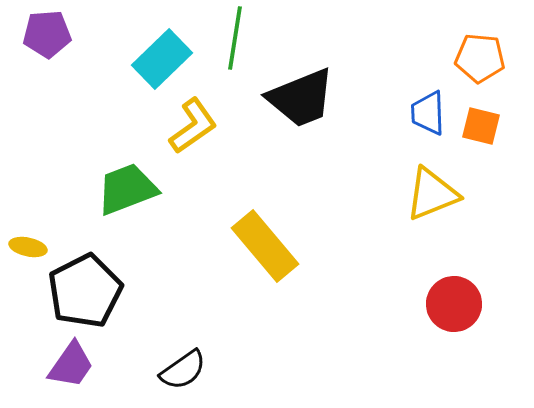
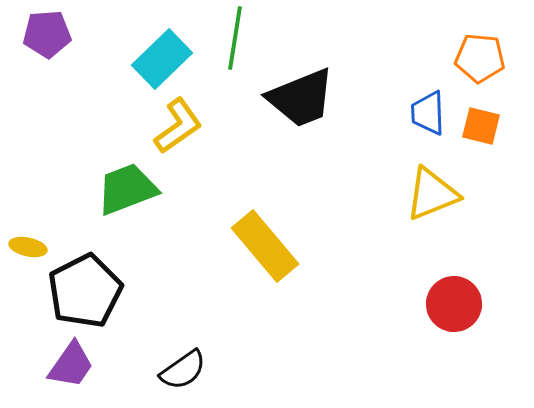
yellow L-shape: moved 15 px left
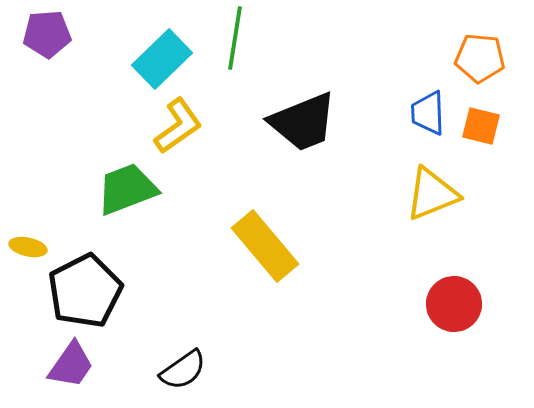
black trapezoid: moved 2 px right, 24 px down
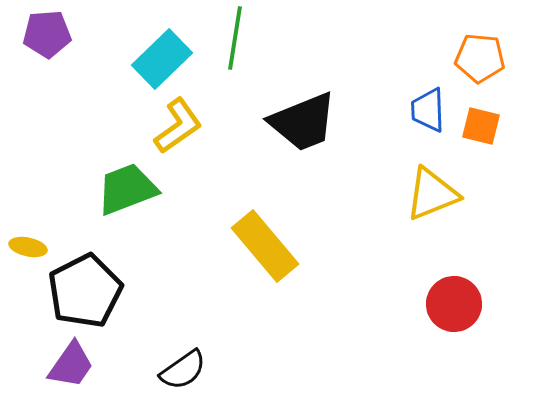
blue trapezoid: moved 3 px up
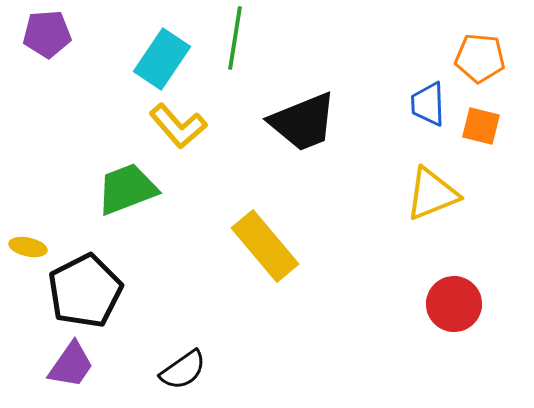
cyan rectangle: rotated 12 degrees counterclockwise
blue trapezoid: moved 6 px up
yellow L-shape: rotated 84 degrees clockwise
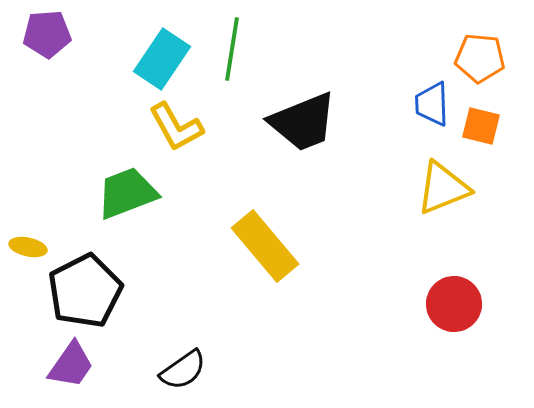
green line: moved 3 px left, 11 px down
blue trapezoid: moved 4 px right
yellow L-shape: moved 2 px left, 1 px down; rotated 12 degrees clockwise
green trapezoid: moved 4 px down
yellow triangle: moved 11 px right, 6 px up
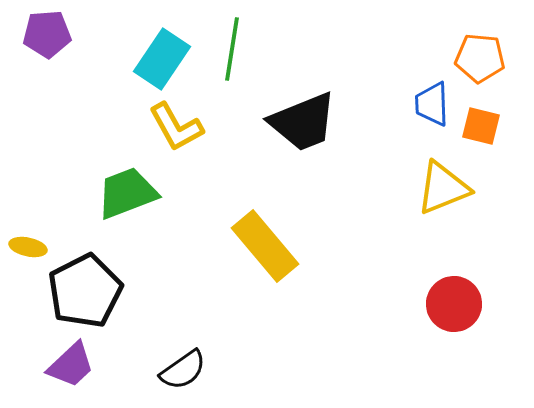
purple trapezoid: rotated 12 degrees clockwise
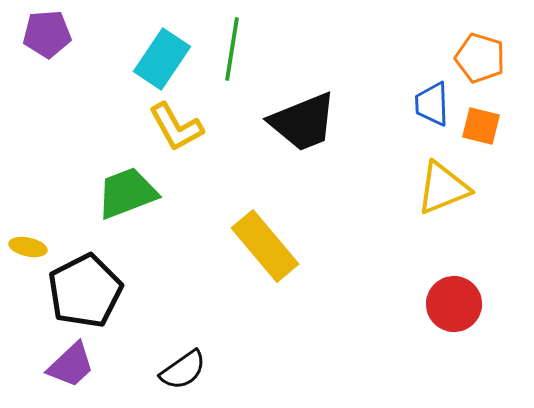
orange pentagon: rotated 12 degrees clockwise
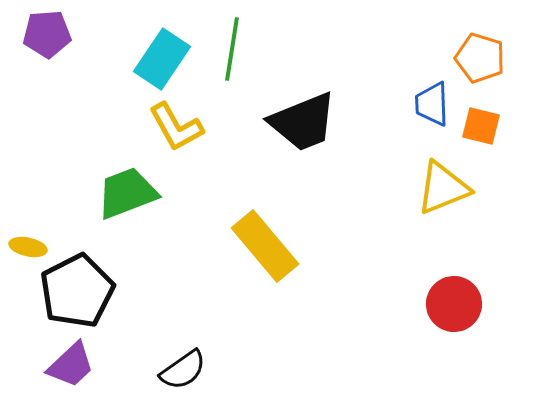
black pentagon: moved 8 px left
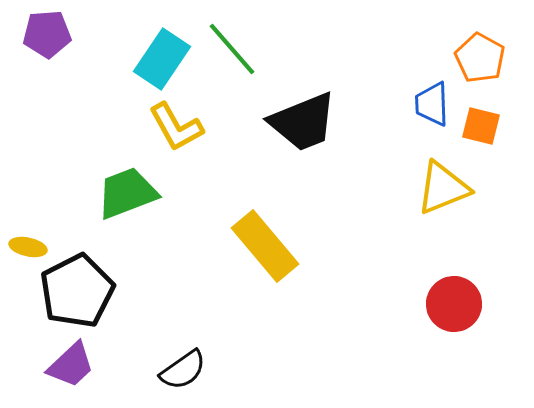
green line: rotated 50 degrees counterclockwise
orange pentagon: rotated 12 degrees clockwise
